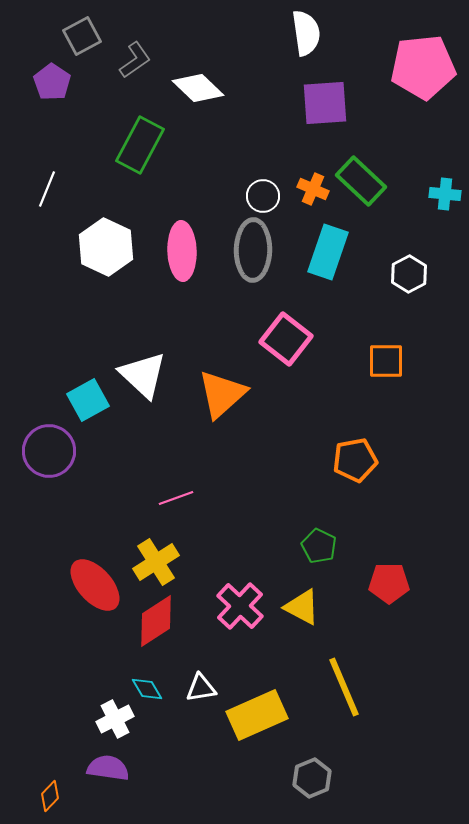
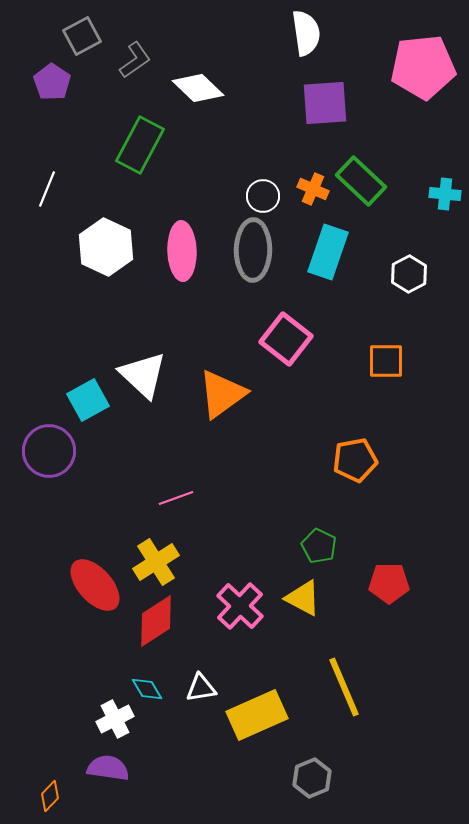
orange triangle at (222, 394): rotated 6 degrees clockwise
yellow triangle at (302, 607): moved 1 px right, 9 px up
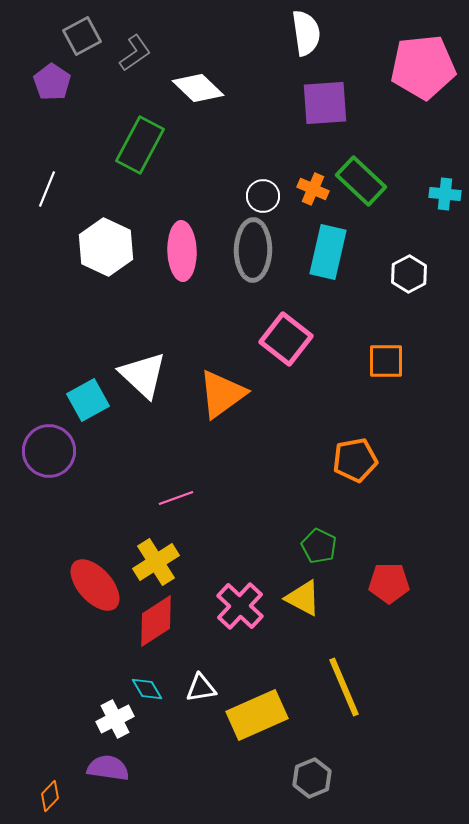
gray L-shape at (135, 60): moved 7 px up
cyan rectangle at (328, 252): rotated 6 degrees counterclockwise
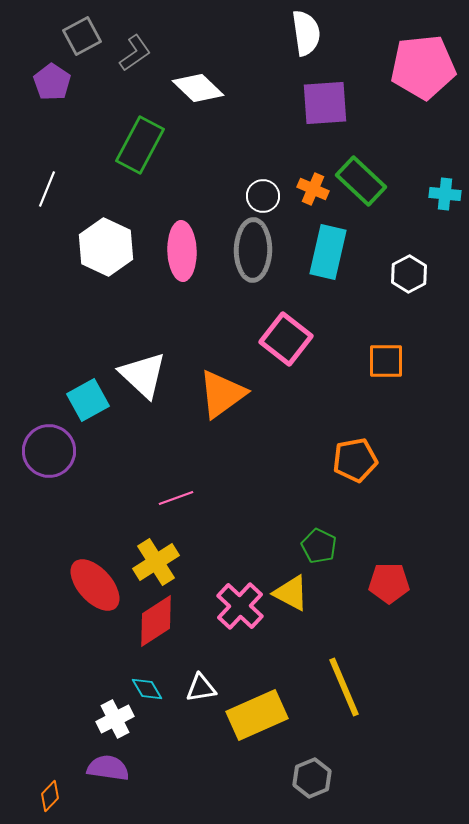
yellow triangle at (303, 598): moved 12 px left, 5 px up
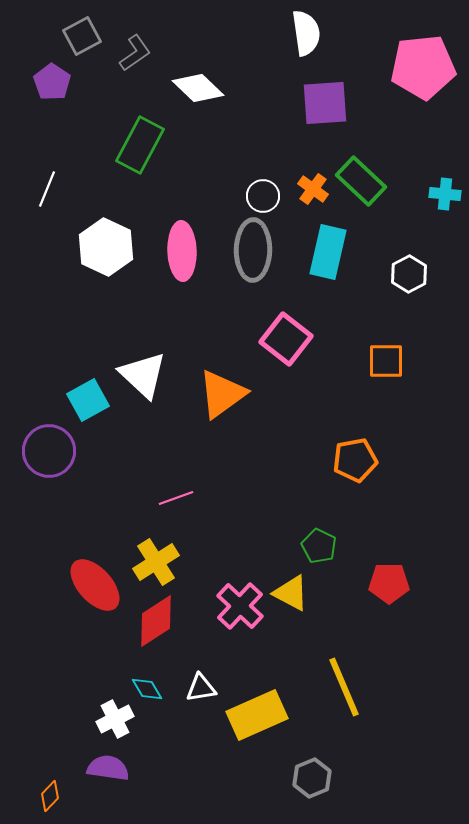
orange cross at (313, 189): rotated 12 degrees clockwise
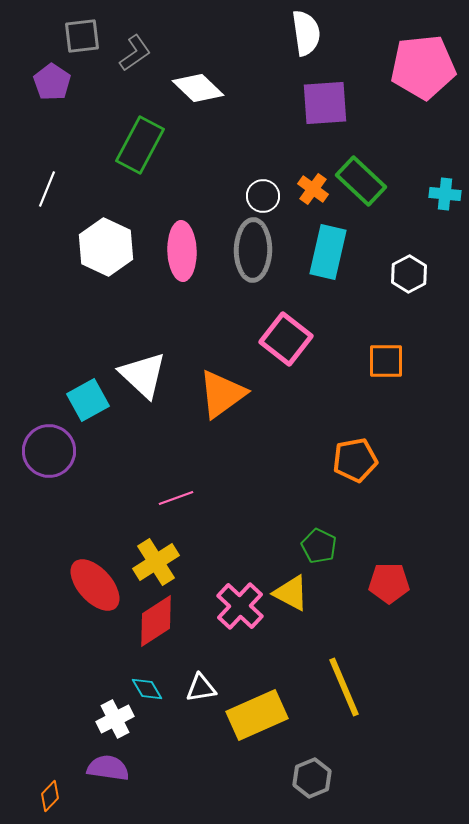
gray square at (82, 36): rotated 21 degrees clockwise
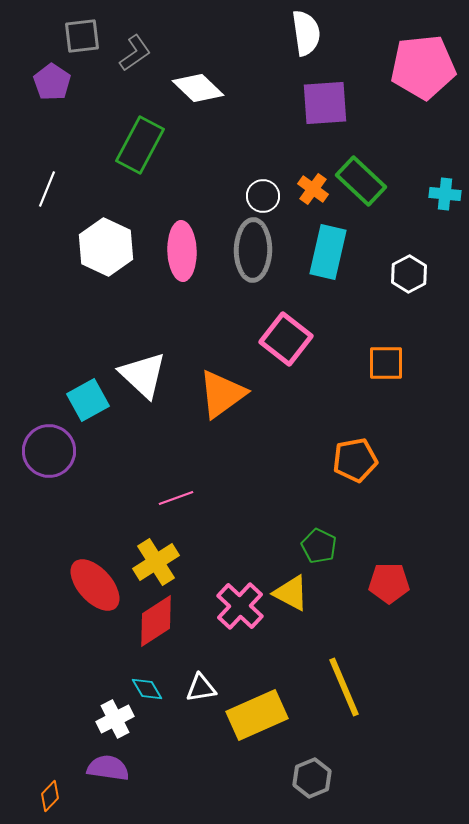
orange square at (386, 361): moved 2 px down
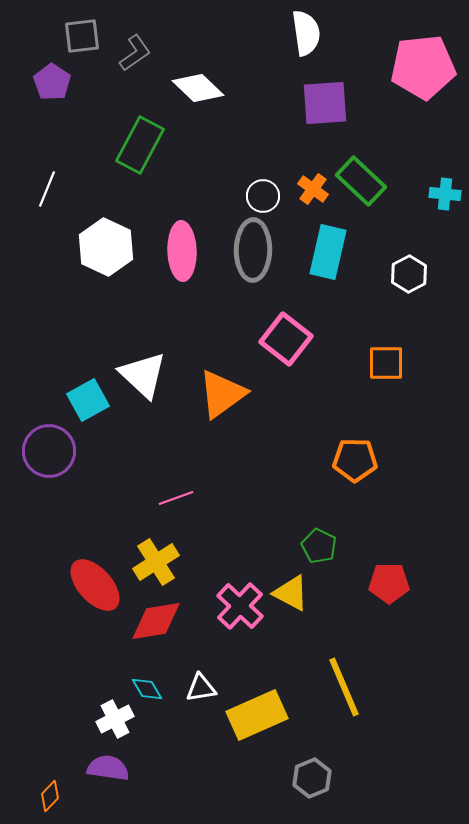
orange pentagon at (355, 460): rotated 12 degrees clockwise
red diamond at (156, 621): rotated 24 degrees clockwise
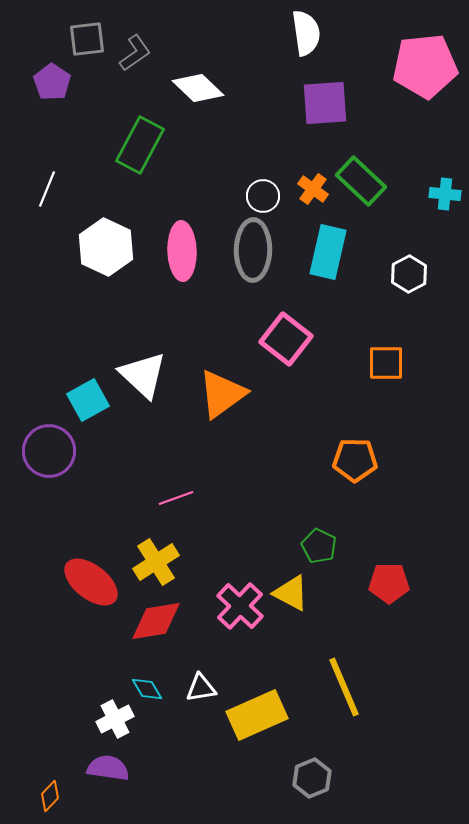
gray square at (82, 36): moved 5 px right, 3 px down
pink pentagon at (423, 67): moved 2 px right, 1 px up
red ellipse at (95, 585): moved 4 px left, 3 px up; rotated 10 degrees counterclockwise
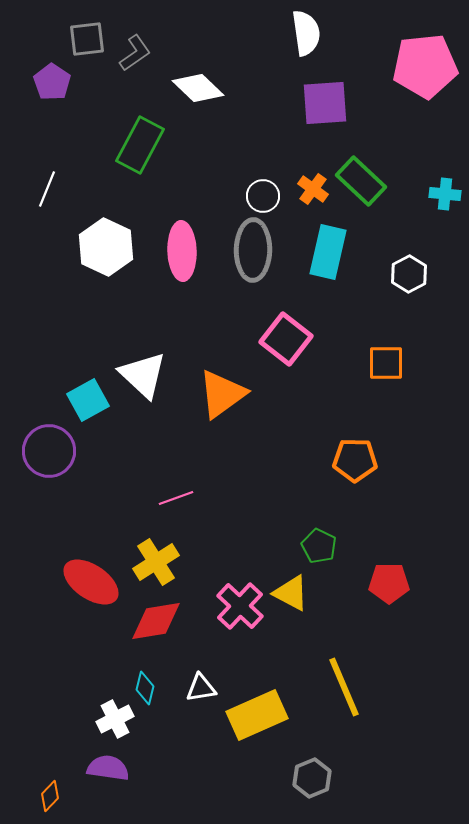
red ellipse at (91, 582): rotated 4 degrees counterclockwise
cyan diamond at (147, 689): moved 2 px left, 1 px up; rotated 44 degrees clockwise
